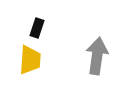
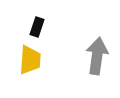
black rectangle: moved 1 px up
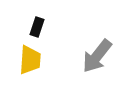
gray arrow: rotated 150 degrees counterclockwise
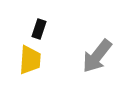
black rectangle: moved 2 px right, 2 px down
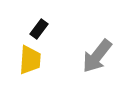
black rectangle: rotated 18 degrees clockwise
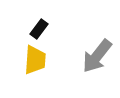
yellow trapezoid: moved 5 px right
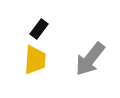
gray arrow: moved 7 px left, 3 px down
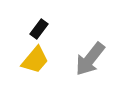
yellow trapezoid: rotated 36 degrees clockwise
